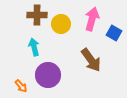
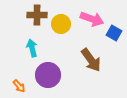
pink arrow: rotated 95 degrees clockwise
cyan arrow: moved 2 px left, 1 px down
orange arrow: moved 2 px left
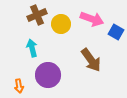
brown cross: rotated 24 degrees counterclockwise
blue square: moved 2 px right, 1 px up
orange arrow: rotated 32 degrees clockwise
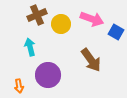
cyan arrow: moved 2 px left, 1 px up
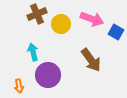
brown cross: moved 1 px up
cyan arrow: moved 3 px right, 5 px down
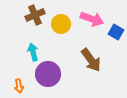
brown cross: moved 2 px left, 1 px down
purple circle: moved 1 px up
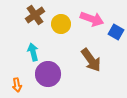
brown cross: rotated 12 degrees counterclockwise
orange arrow: moved 2 px left, 1 px up
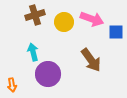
brown cross: rotated 18 degrees clockwise
yellow circle: moved 3 px right, 2 px up
blue square: rotated 28 degrees counterclockwise
orange arrow: moved 5 px left
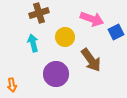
brown cross: moved 4 px right, 2 px up
yellow circle: moved 1 px right, 15 px down
blue square: rotated 28 degrees counterclockwise
cyan arrow: moved 9 px up
purple circle: moved 8 px right
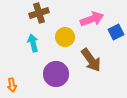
pink arrow: rotated 40 degrees counterclockwise
